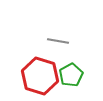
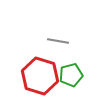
green pentagon: rotated 15 degrees clockwise
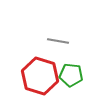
green pentagon: rotated 20 degrees clockwise
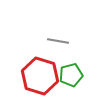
green pentagon: rotated 20 degrees counterclockwise
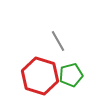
gray line: rotated 50 degrees clockwise
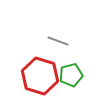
gray line: rotated 40 degrees counterclockwise
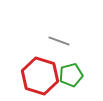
gray line: moved 1 px right
